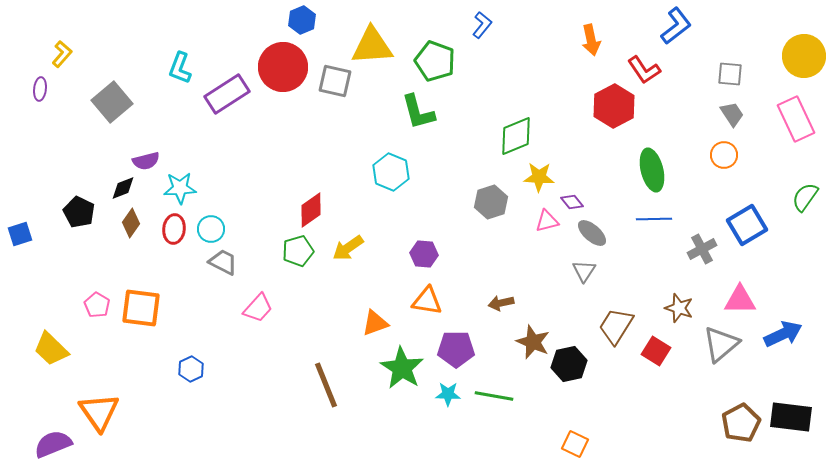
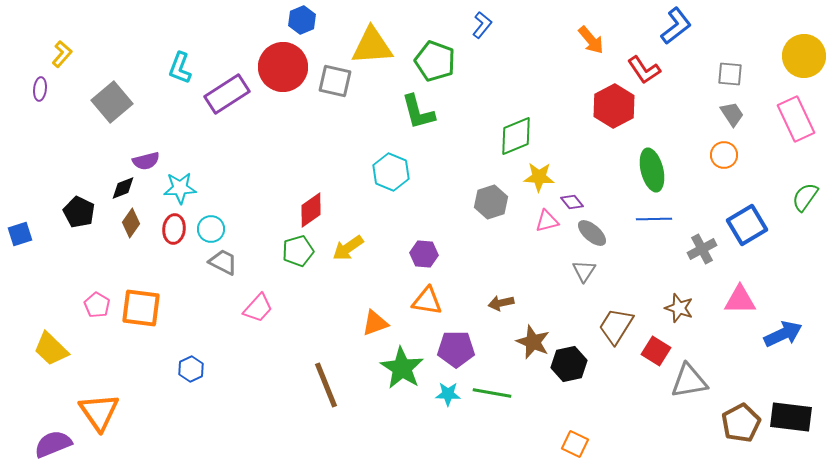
orange arrow at (591, 40): rotated 28 degrees counterclockwise
gray triangle at (721, 344): moved 32 px left, 37 px down; rotated 30 degrees clockwise
green line at (494, 396): moved 2 px left, 3 px up
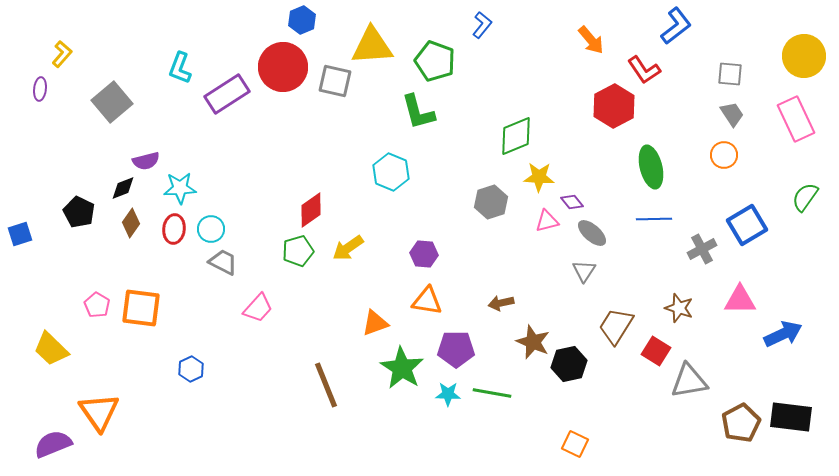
green ellipse at (652, 170): moved 1 px left, 3 px up
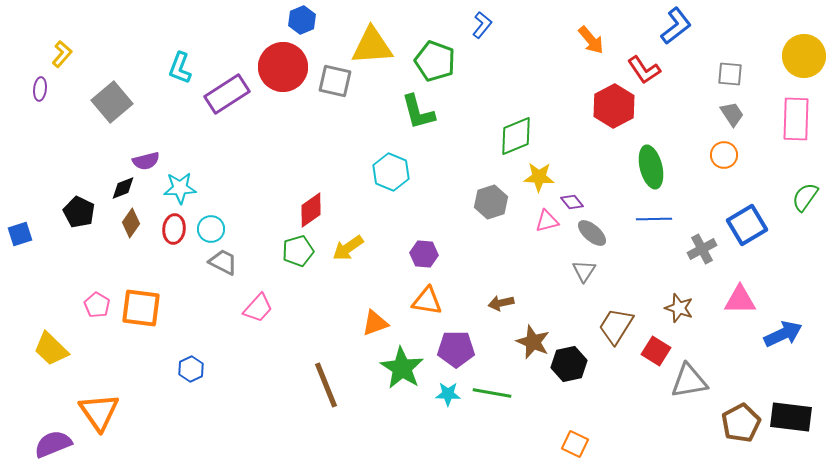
pink rectangle at (796, 119): rotated 27 degrees clockwise
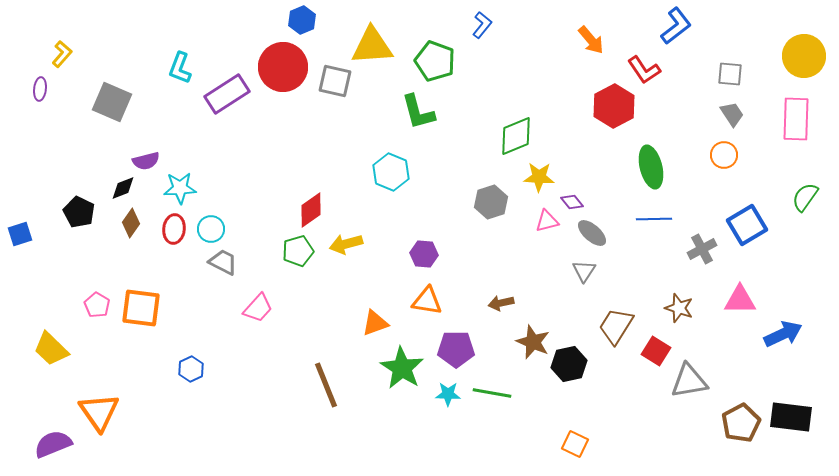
gray square at (112, 102): rotated 27 degrees counterclockwise
yellow arrow at (348, 248): moved 2 px left, 4 px up; rotated 20 degrees clockwise
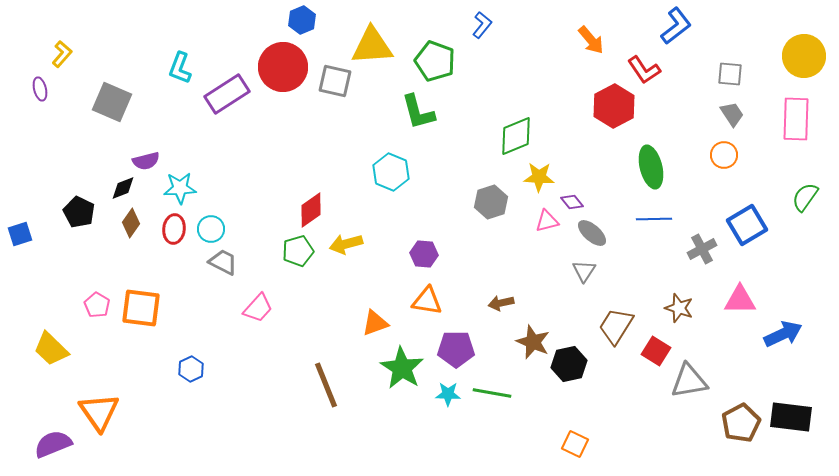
purple ellipse at (40, 89): rotated 20 degrees counterclockwise
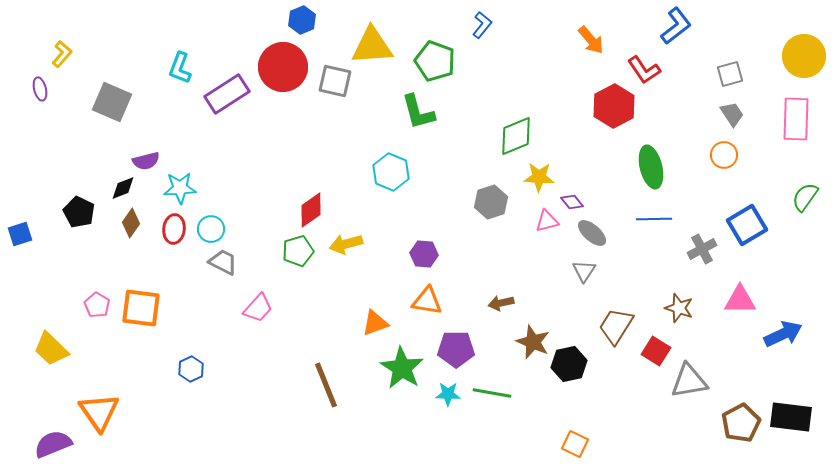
gray square at (730, 74): rotated 20 degrees counterclockwise
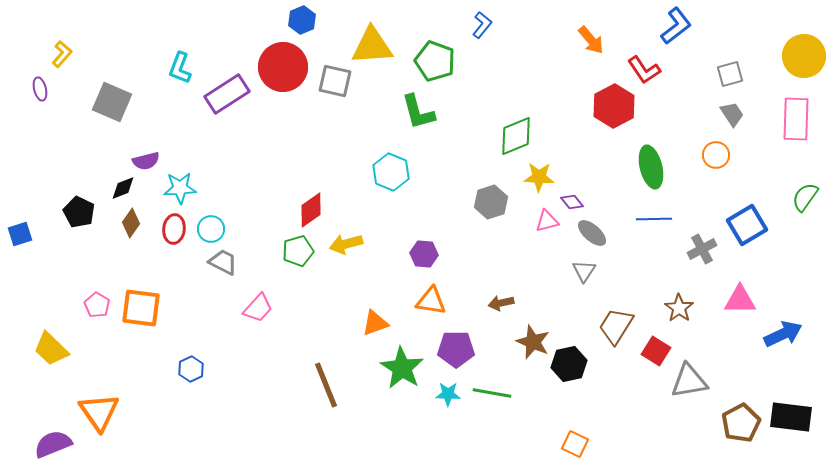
orange circle at (724, 155): moved 8 px left
orange triangle at (427, 301): moved 4 px right
brown star at (679, 308): rotated 16 degrees clockwise
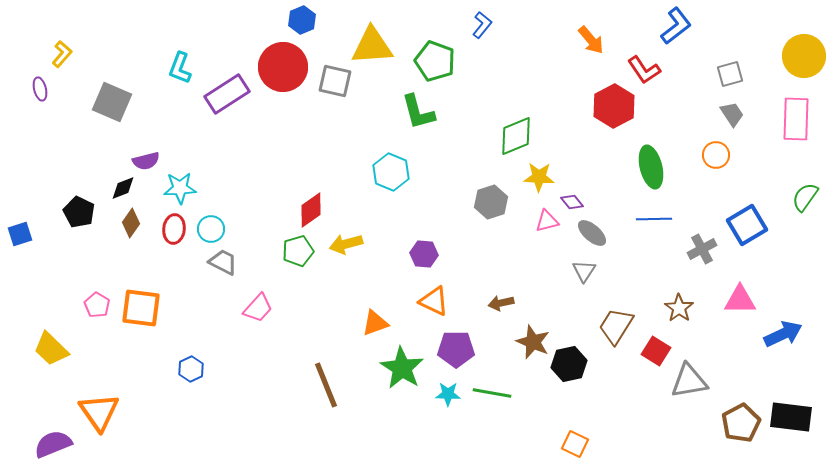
orange triangle at (431, 301): moved 3 px right; rotated 16 degrees clockwise
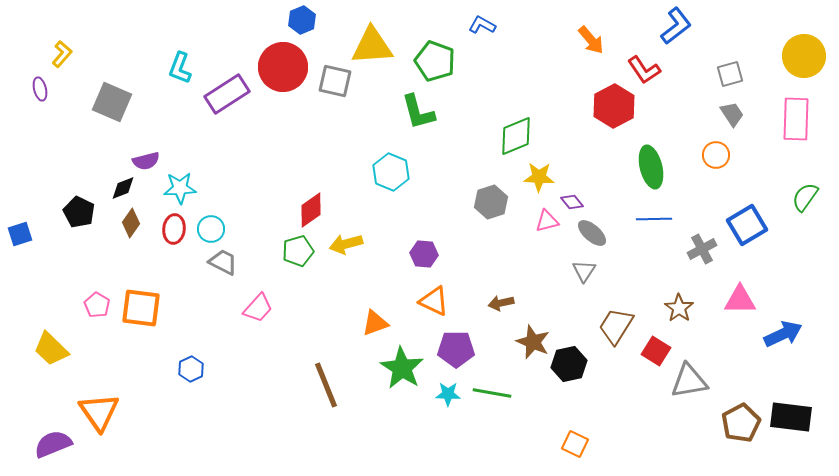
blue L-shape at (482, 25): rotated 100 degrees counterclockwise
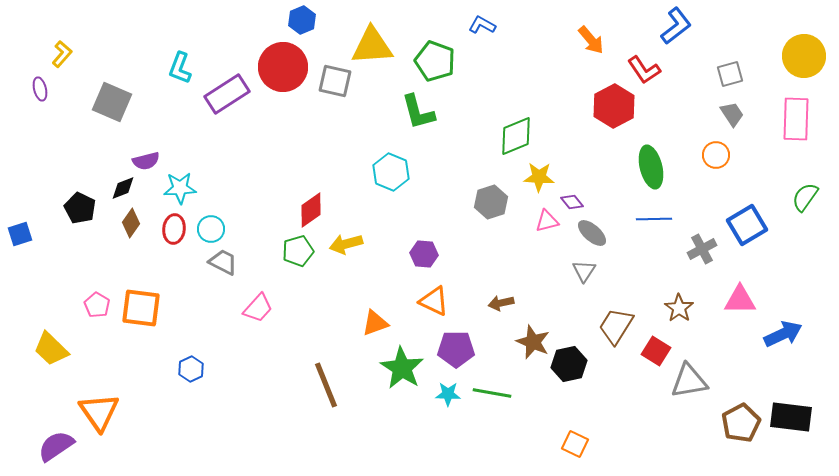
black pentagon at (79, 212): moved 1 px right, 4 px up
purple semicircle at (53, 444): moved 3 px right, 2 px down; rotated 12 degrees counterclockwise
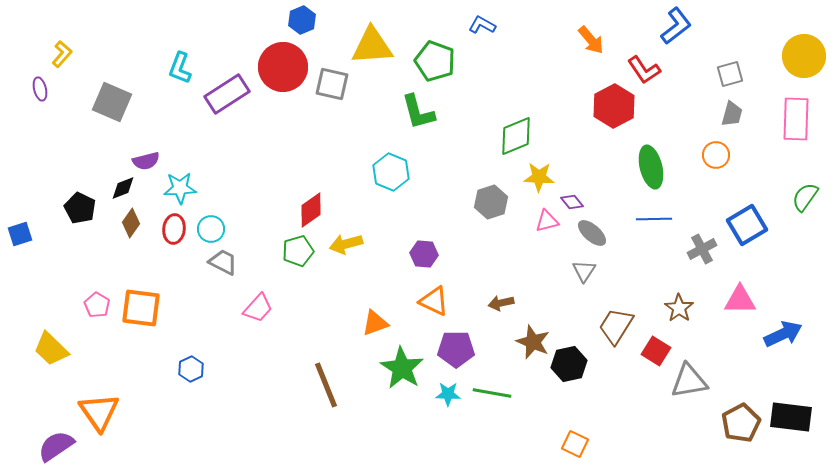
gray square at (335, 81): moved 3 px left, 3 px down
gray trapezoid at (732, 114): rotated 48 degrees clockwise
